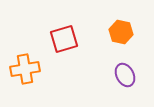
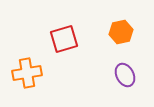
orange hexagon: rotated 25 degrees counterclockwise
orange cross: moved 2 px right, 4 px down
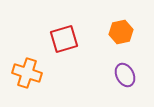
orange cross: rotated 28 degrees clockwise
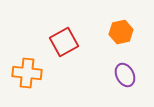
red square: moved 3 px down; rotated 12 degrees counterclockwise
orange cross: rotated 12 degrees counterclockwise
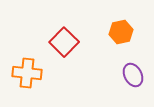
red square: rotated 16 degrees counterclockwise
purple ellipse: moved 8 px right
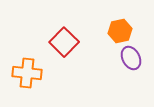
orange hexagon: moved 1 px left, 1 px up
purple ellipse: moved 2 px left, 17 px up
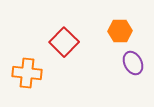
orange hexagon: rotated 10 degrees clockwise
purple ellipse: moved 2 px right, 5 px down
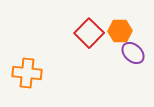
red square: moved 25 px right, 9 px up
purple ellipse: moved 10 px up; rotated 20 degrees counterclockwise
